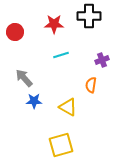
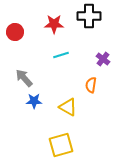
purple cross: moved 1 px right, 1 px up; rotated 32 degrees counterclockwise
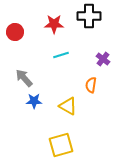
yellow triangle: moved 1 px up
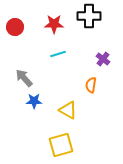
red circle: moved 5 px up
cyan line: moved 3 px left, 1 px up
yellow triangle: moved 4 px down
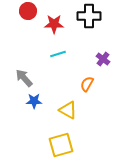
red circle: moved 13 px right, 16 px up
orange semicircle: moved 4 px left, 1 px up; rotated 21 degrees clockwise
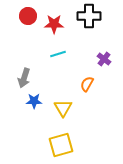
red circle: moved 5 px down
purple cross: moved 1 px right
gray arrow: rotated 120 degrees counterclockwise
yellow triangle: moved 5 px left, 2 px up; rotated 30 degrees clockwise
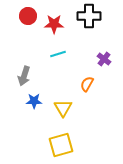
gray arrow: moved 2 px up
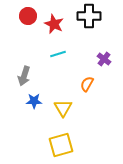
red star: rotated 24 degrees clockwise
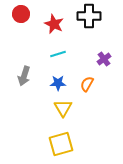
red circle: moved 7 px left, 2 px up
purple cross: rotated 16 degrees clockwise
blue star: moved 24 px right, 18 px up
yellow square: moved 1 px up
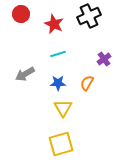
black cross: rotated 25 degrees counterclockwise
gray arrow: moved 1 px right, 2 px up; rotated 42 degrees clockwise
orange semicircle: moved 1 px up
